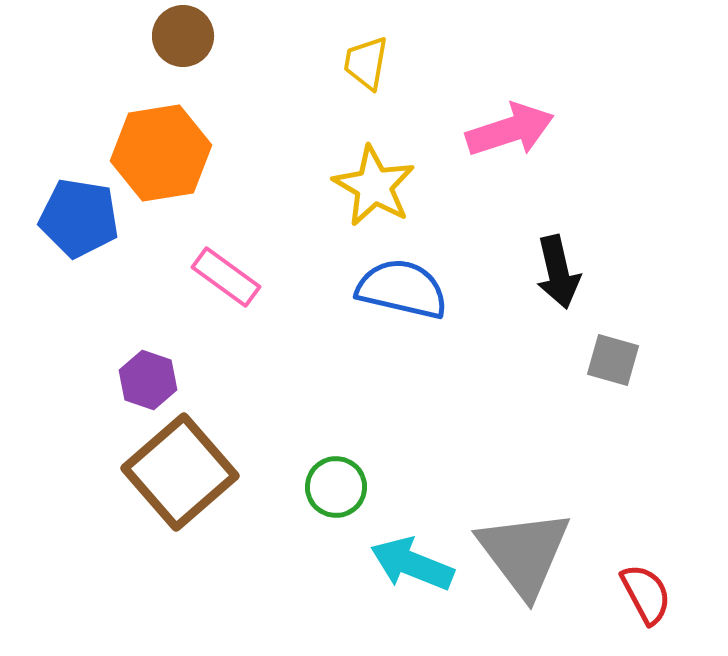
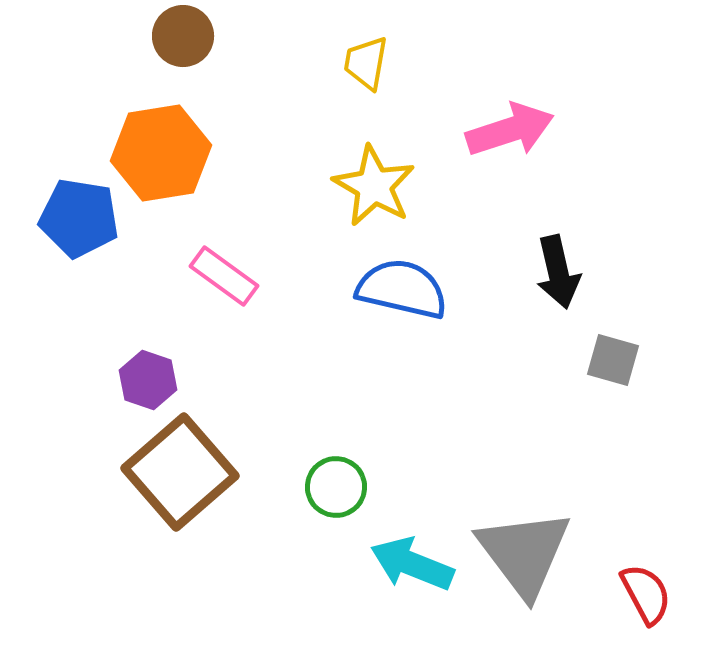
pink rectangle: moved 2 px left, 1 px up
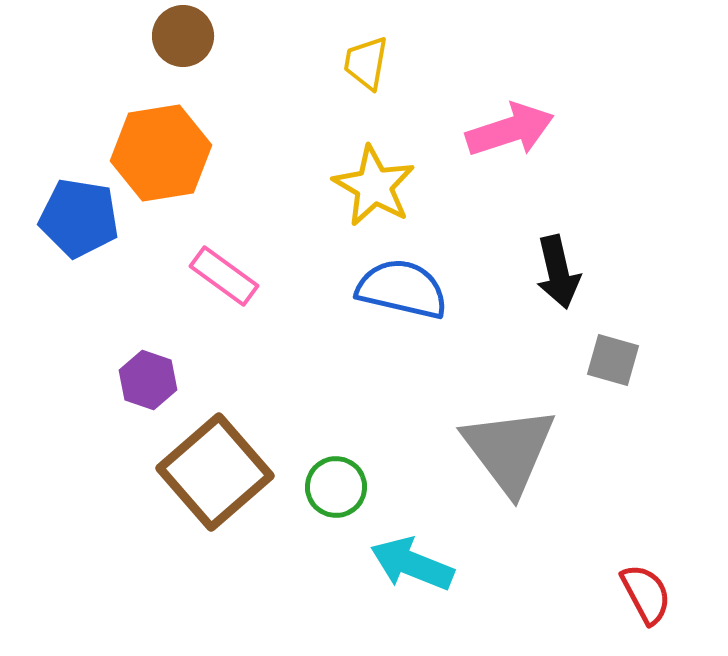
brown square: moved 35 px right
gray triangle: moved 15 px left, 103 px up
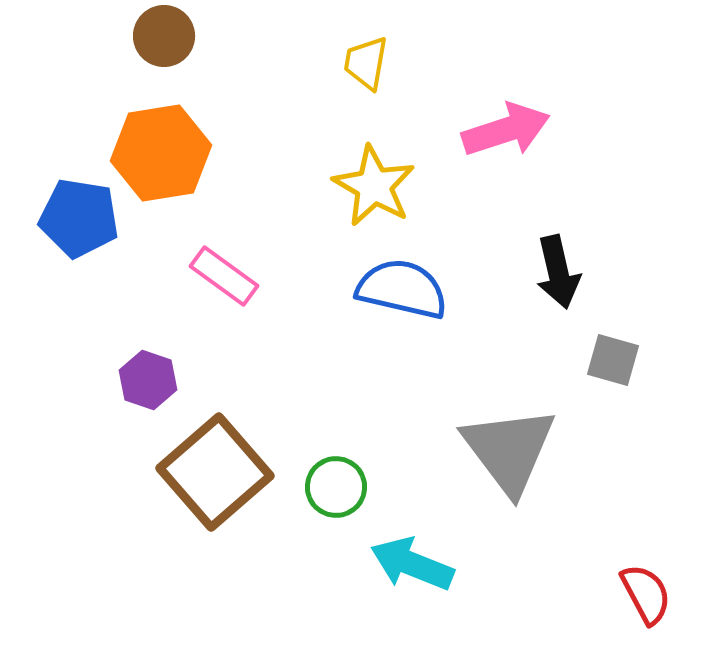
brown circle: moved 19 px left
pink arrow: moved 4 px left
